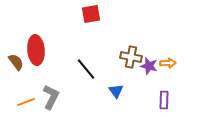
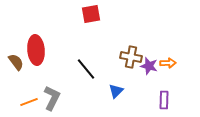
blue triangle: rotated 21 degrees clockwise
gray L-shape: moved 1 px right, 1 px down
orange line: moved 3 px right
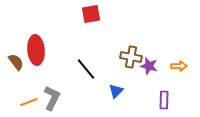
orange arrow: moved 11 px right, 3 px down
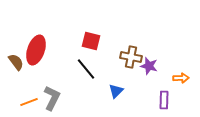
red square: moved 27 px down; rotated 24 degrees clockwise
red ellipse: rotated 24 degrees clockwise
orange arrow: moved 2 px right, 12 px down
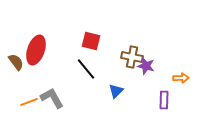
brown cross: moved 1 px right
purple star: moved 3 px left
gray L-shape: rotated 55 degrees counterclockwise
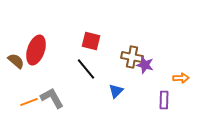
brown semicircle: moved 1 px up; rotated 12 degrees counterclockwise
purple star: moved 1 px left, 1 px up
